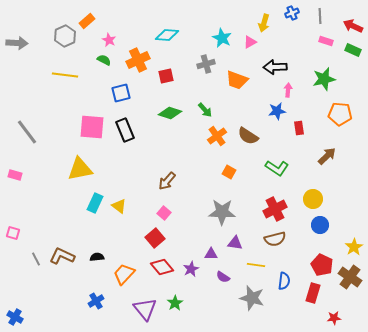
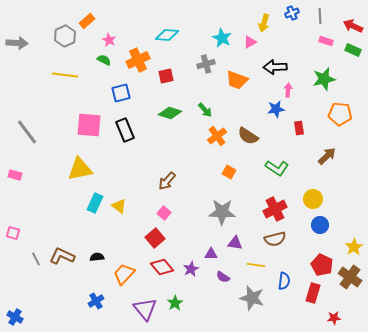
blue star at (277, 111): moved 1 px left, 2 px up
pink square at (92, 127): moved 3 px left, 2 px up
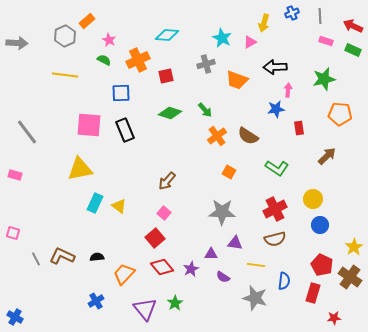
blue square at (121, 93): rotated 12 degrees clockwise
gray star at (252, 298): moved 3 px right
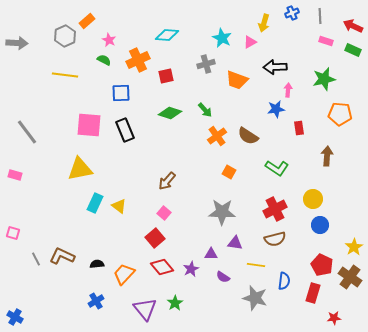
brown arrow at (327, 156): rotated 42 degrees counterclockwise
black semicircle at (97, 257): moved 7 px down
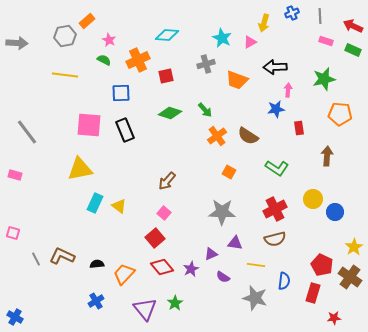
gray hexagon at (65, 36): rotated 15 degrees clockwise
blue circle at (320, 225): moved 15 px right, 13 px up
purple triangle at (211, 254): rotated 24 degrees counterclockwise
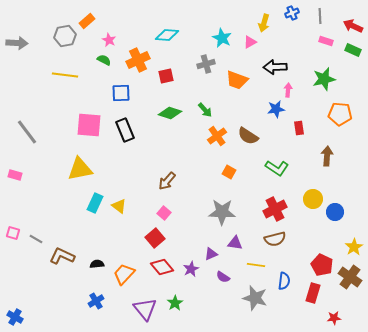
gray line at (36, 259): moved 20 px up; rotated 32 degrees counterclockwise
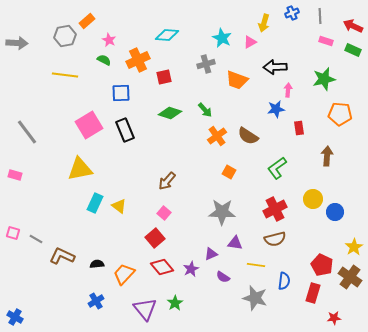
red square at (166, 76): moved 2 px left, 1 px down
pink square at (89, 125): rotated 36 degrees counterclockwise
green L-shape at (277, 168): rotated 110 degrees clockwise
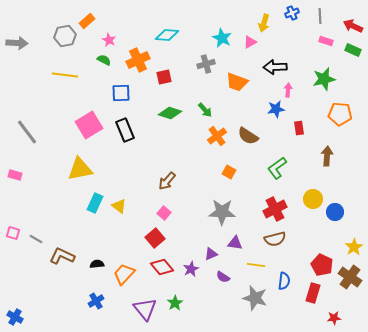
orange trapezoid at (237, 80): moved 2 px down
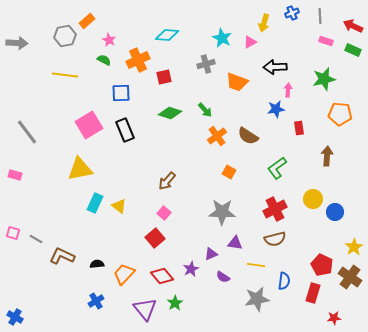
red diamond at (162, 267): moved 9 px down
gray star at (255, 298): moved 2 px right, 1 px down; rotated 25 degrees counterclockwise
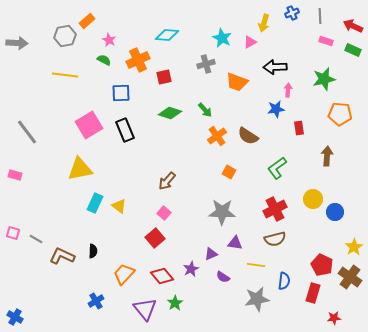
black semicircle at (97, 264): moved 4 px left, 13 px up; rotated 96 degrees clockwise
